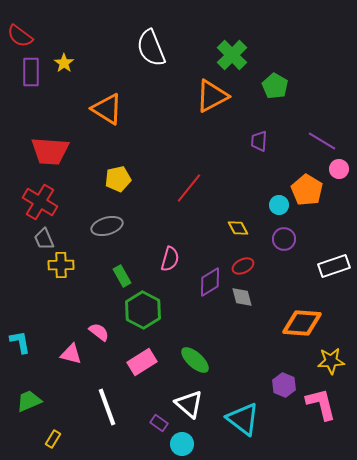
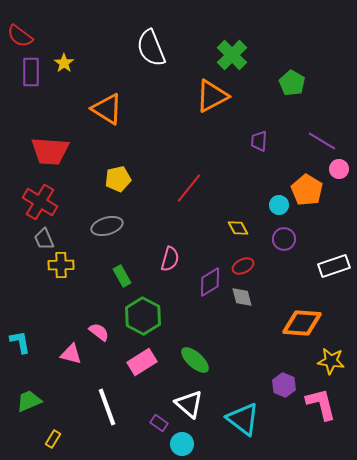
green pentagon at (275, 86): moved 17 px right, 3 px up
green hexagon at (143, 310): moved 6 px down
yellow star at (331, 361): rotated 12 degrees clockwise
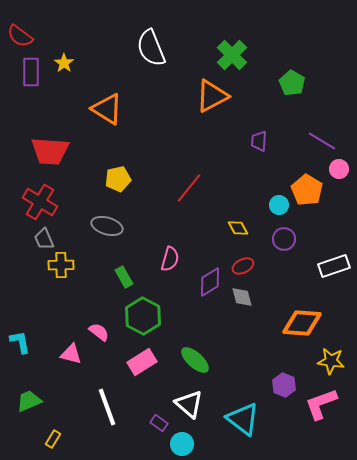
gray ellipse at (107, 226): rotated 32 degrees clockwise
green rectangle at (122, 276): moved 2 px right, 1 px down
pink L-shape at (321, 404): rotated 96 degrees counterclockwise
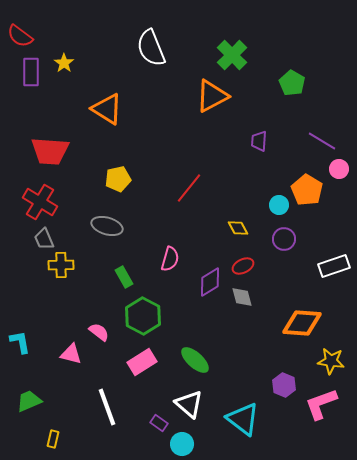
yellow rectangle at (53, 439): rotated 18 degrees counterclockwise
